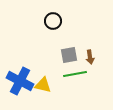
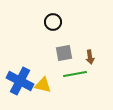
black circle: moved 1 px down
gray square: moved 5 px left, 2 px up
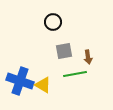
gray square: moved 2 px up
brown arrow: moved 2 px left
blue cross: rotated 8 degrees counterclockwise
yellow triangle: rotated 18 degrees clockwise
